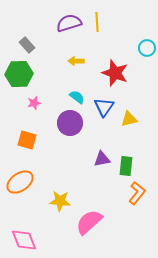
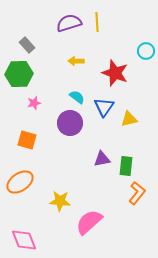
cyan circle: moved 1 px left, 3 px down
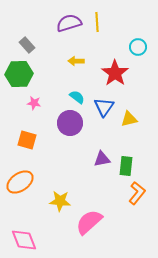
cyan circle: moved 8 px left, 4 px up
red star: rotated 16 degrees clockwise
pink star: rotated 24 degrees clockwise
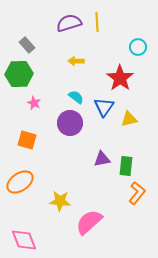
red star: moved 5 px right, 5 px down
cyan semicircle: moved 1 px left
pink star: rotated 16 degrees clockwise
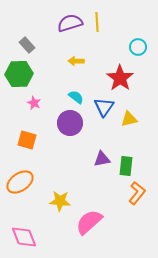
purple semicircle: moved 1 px right
pink diamond: moved 3 px up
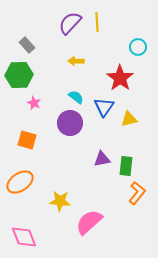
purple semicircle: rotated 30 degrees counterclockwise
green hexagon: moved 1 px down
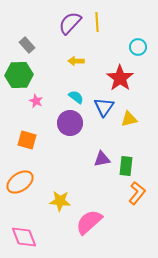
pink star: moved 2 px right, 2 px up
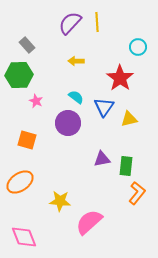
purple circle: moved 2 px left
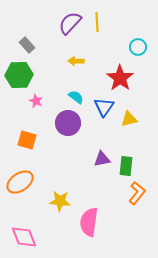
pink semicircle: rotated 40 degrees counterclockwise
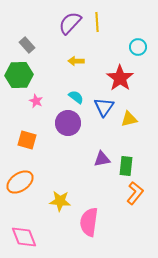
orange L-shape: moved 2 px left
